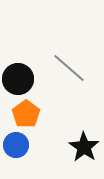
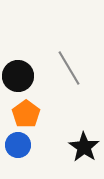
gray line: rotated 18 degrees clockwise
black circle: moved 3 px up
blue circle: moved 2 px right
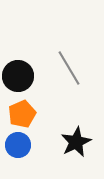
orange pentagon: moved 4 px left; rotated 12 degrees clockwise
black star: moved 8 px left, 5 px up; rotated 12 degrees clockwise
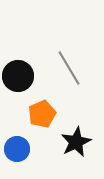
orange pentagon: moved 20 px right
blue circle: moved 1 px left, 4 px down
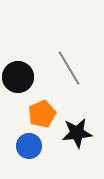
black circle: moved 1 px down
black star: moved 1 px right, 9 px up; rotated 20 degrees clockwise
blue circle: moved 12 px right, 3 px up
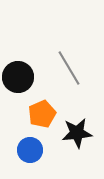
blue circle: moved 1 px right, 4 px down
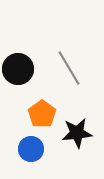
black circle: moved 8 px up
orange pentagon: rotated 12 degrees counterclockwise
blue circle: moved 1 px right, 1 px up
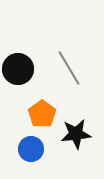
black star: moved 1 px left, 1 px down
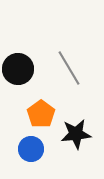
orange pentagon: moved 1 px left
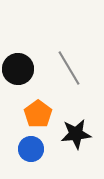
orange pentagon: moved 3 px left
